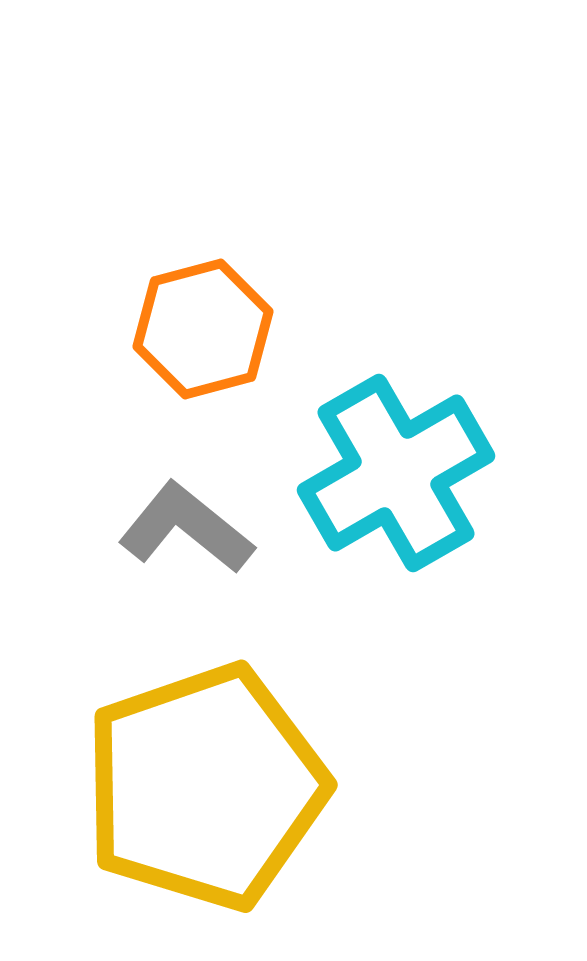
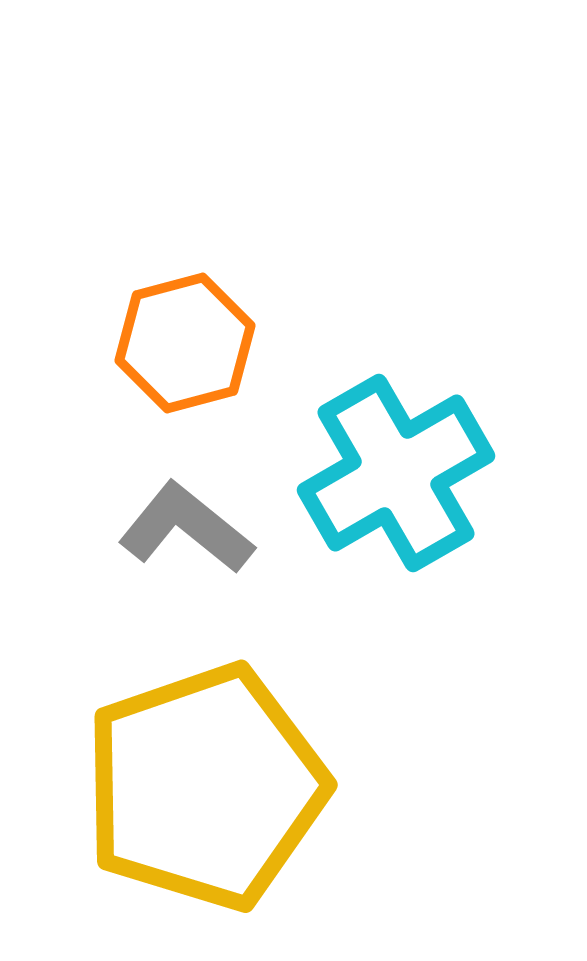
orange hexagon: moved 18 px left, 14 px down
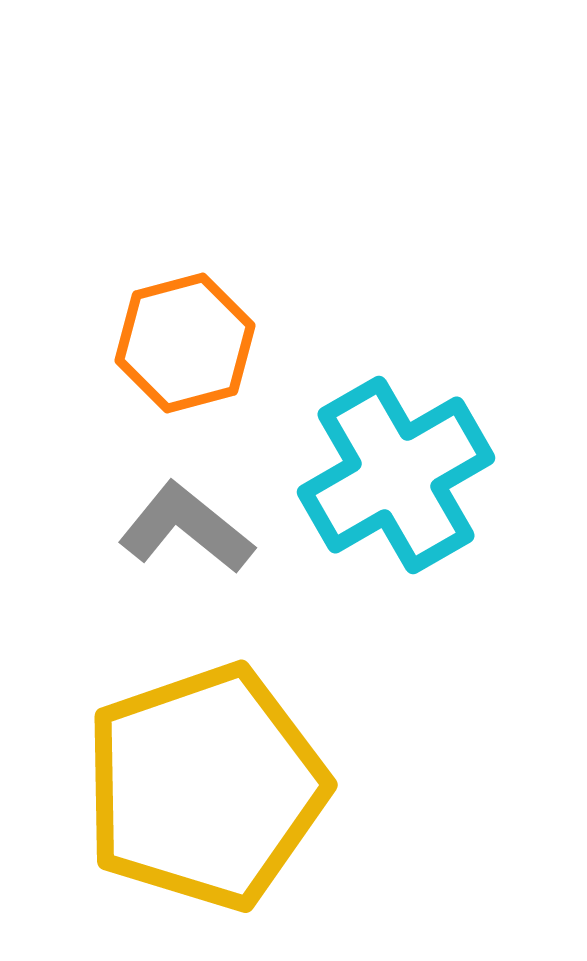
cyan cross: moved 2 px down
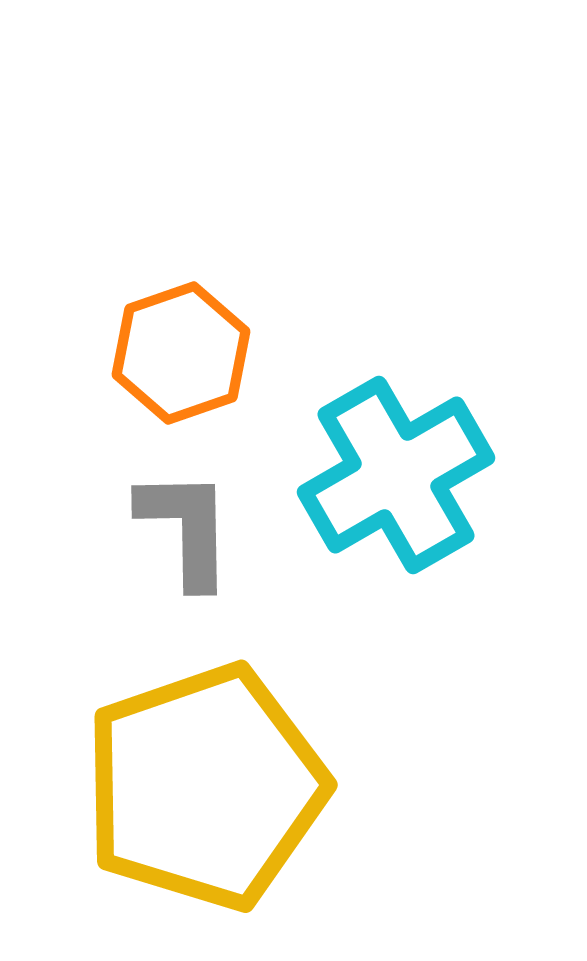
orange hexagon: moved 4 px left, 10 px down; rotated 4 degrees counterclockwise
gray L-shape: rotated 50 degrees clockwise
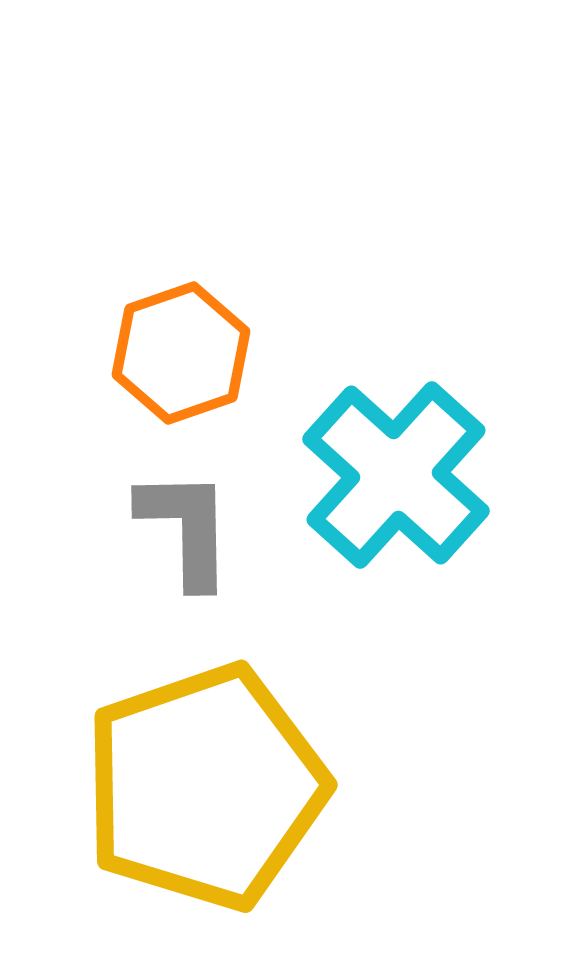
cyan cross: rotated 18 degrees counterclockwise
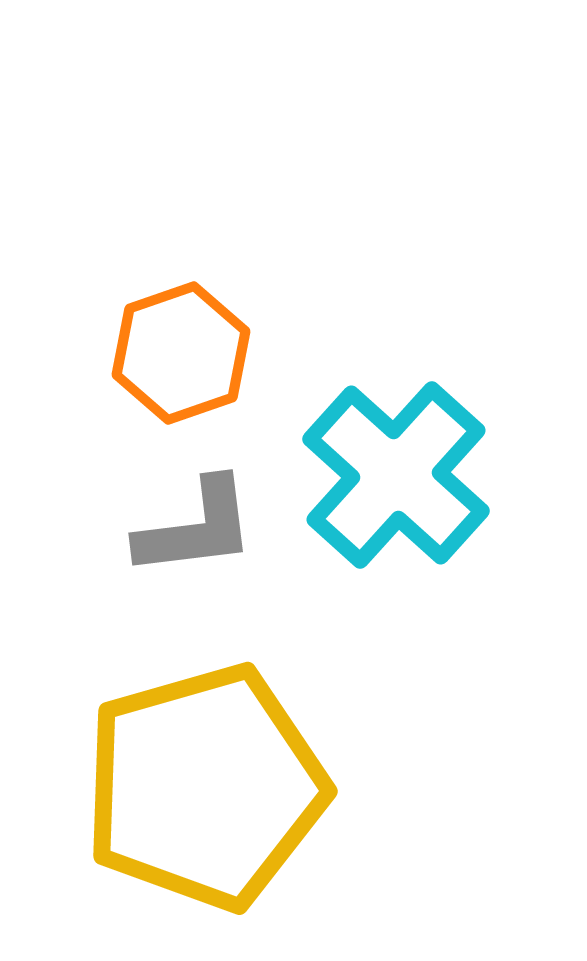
gray L-shape: moved 10 px right; rotated 84 degrees clockwise
yellow pentagon: rotated 3 degrees clockwise
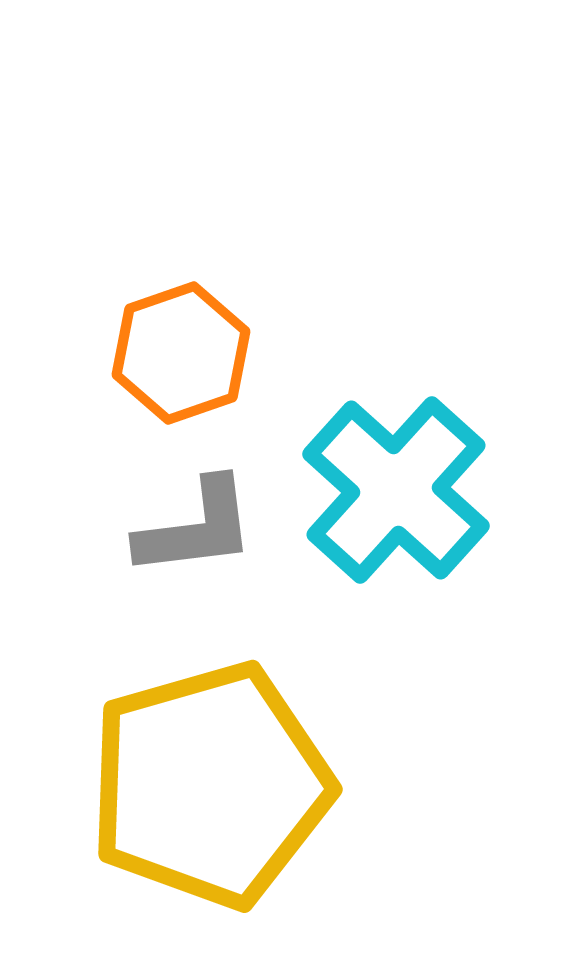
cyan cross: moved 15 px down
yellow pentagon: moved 5 px right, 2 px up
